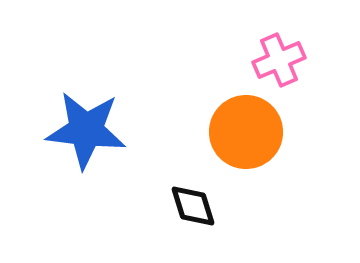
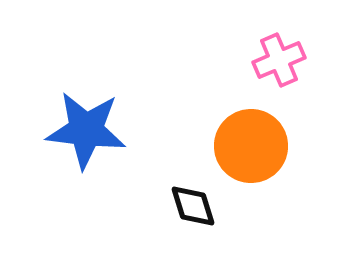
orange circle: moved 5 px right, 14 px down
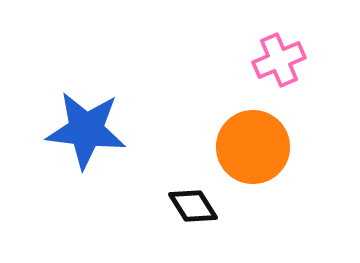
orange circle: moved 2 px right, 1 px down
black diamond: rotated 15 degrees counterclockwise
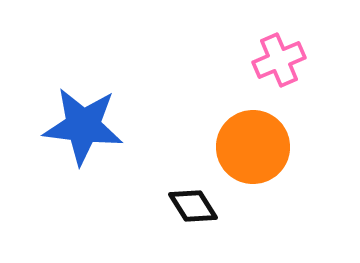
blue star: moved 3 px left, 4 px up
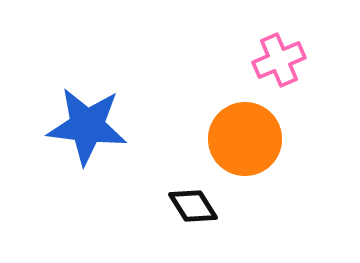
blue star: moved 4 px right
orange circle: moved 8 px left, 8 px up
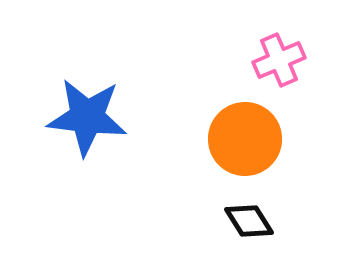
blue star: moved 9 px up
black diamond: moved 56 px right, 15 px down
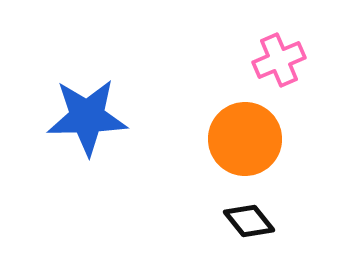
blue star: rotated 8 degrees counterclockwise
black diamond: rotated 6 degrees counterclockwise
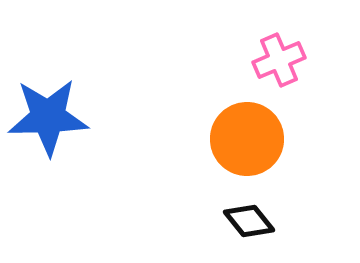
blue star: moved 39 px left
orange circle: moved 2 px right
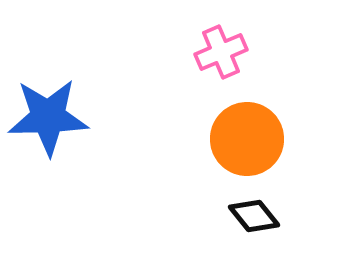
pink cross: moved 58 px left, 8 px up
black diamond: moved 5 px right, 5 px up
